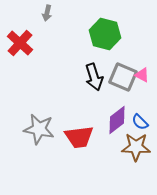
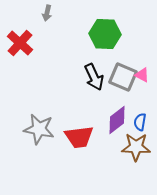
green hexagon: rotated 12 degrees counterclockwise
black arrow: rotated 8 degrees counterclockwise
blue semicircle: rotated 54 degrees clockwise
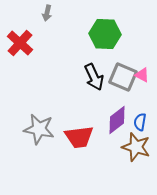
brown star: rotated 16 degrees clockwise
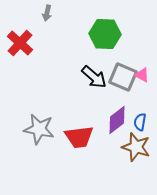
black arrow: rotated 24 degrees counterclockwise
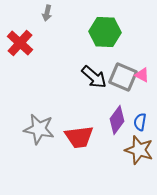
green hexagon: moved 2 px up
purple diamond: rotated 16 degrees counterclockwise
brown star: moved 3 px right, 3 px down
